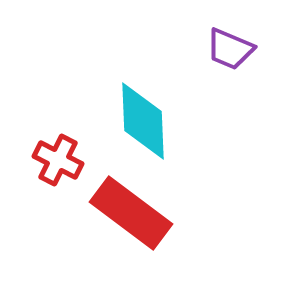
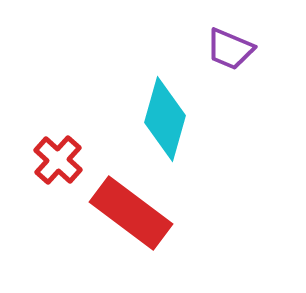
cyan diamond: moved 22 px right, 2 px up; rotated 18 degrees clockwise
red cross: rotated 15 degrees clockwise
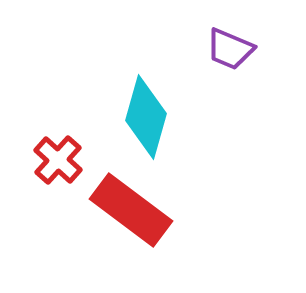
cyan diamond: moved 19 px left, 2 px up
red rectangle: moved 3 px up
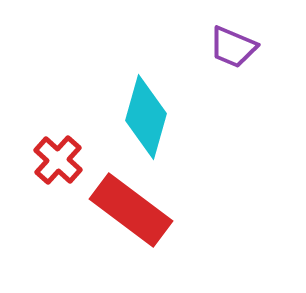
purple trapezoid: moved 3 px right, 2 px up
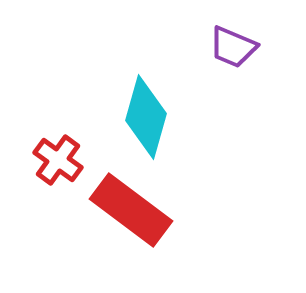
red cross: rotated 6 degrees counterclockwise
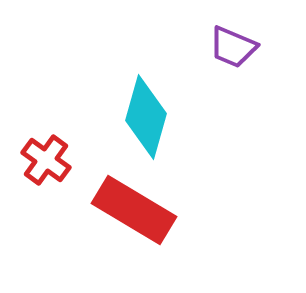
red cross: moved 12 px left
red rectangle: moved 3 px right; rotated 6 degrees counterclockwise
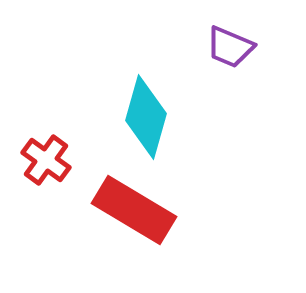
purple trapezoid: moved 3 px left
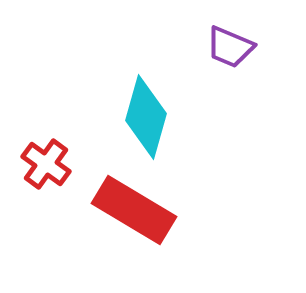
red cross: moved 4 px down
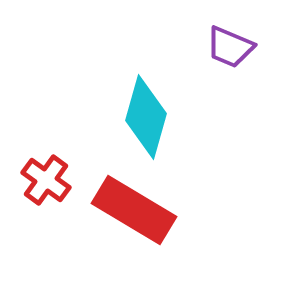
red cross: moved 16 px down
